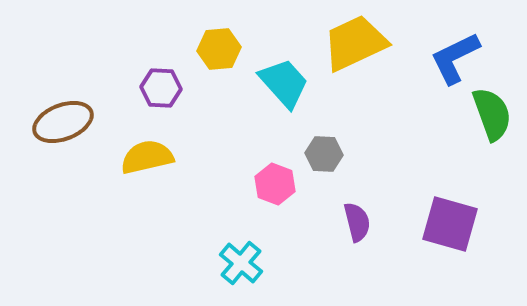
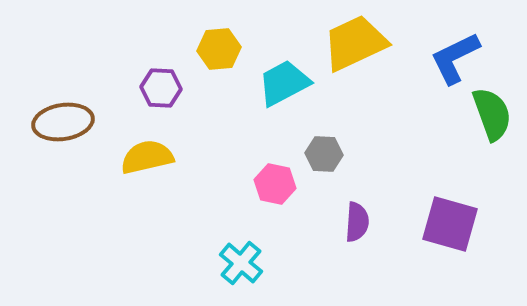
cyan trapezoid: rotated 76 degrees counterclockwise
brown ellipse: rotated 12 degrees clockwise
pink hexagon: rotated 9 degrees counterclockwise
purple semicircle: rotated 18 degrees clockwise
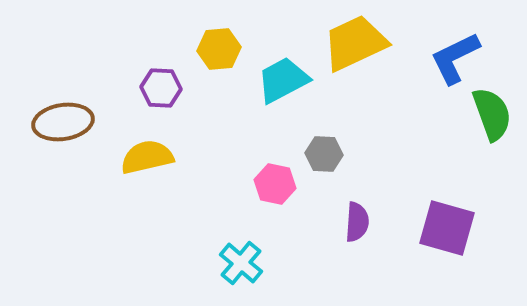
cyan trapezoid: moved 1 px left, 3 px up
purple square: moved 3 px left, 4 px down
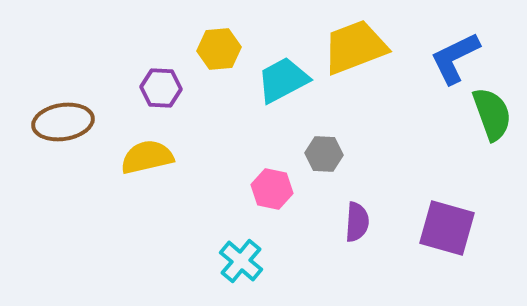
yellow trapezoid: moved 4 px down; rotated 4 degrees clockwise
pink hexagon: moved 3 px left, 5 px down
cyan cross: moved 2 px up
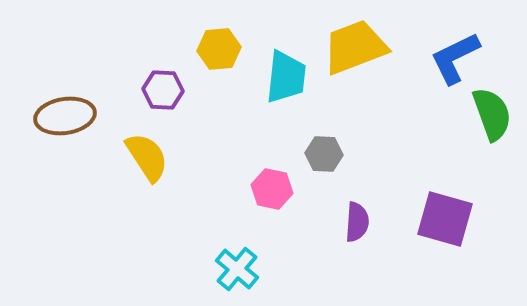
cyan trapezoid: moved 3 px right, 3 px up; rotated 124 degrees clockwise
purple hexagon: moved 2 px right, 2 px down
brown ellipse: moved 2 px right, 6 px up
yellow semicircle: rotated 70 degrees clockwise
purple square: moved 2 px left, 9 px up
cyan cross: moved 4 px left, 8 px down
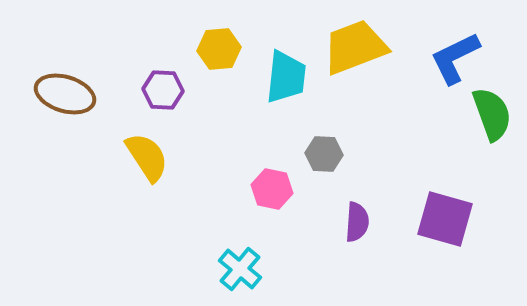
brown ellipse: moved 22 px up; rotated 26 degrees clockwise
cyan cross: moved 3 px right
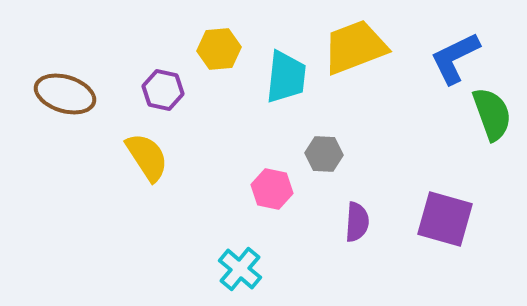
purple hexagon: rotated 9 degrees clockwise
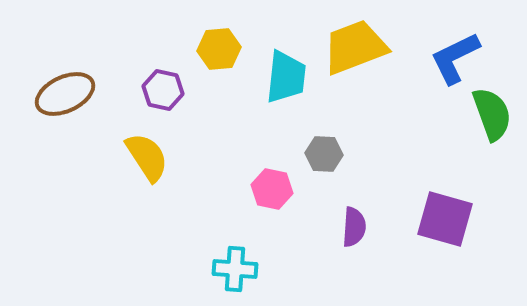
brown ellipse: rotated 42 degrees counterclockwise
purple semicircle: moved 3 px left, 5 px down
cyan cross: moved 5 px left; rotated 36 degrees counterclockwise
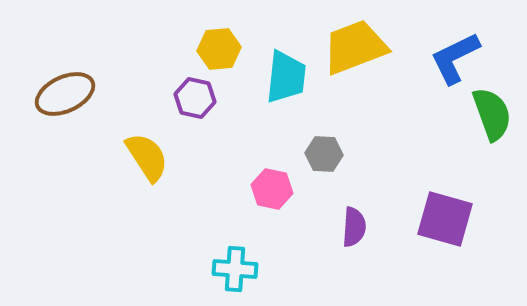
purple hexagon: moved 32 px right, 8 px down
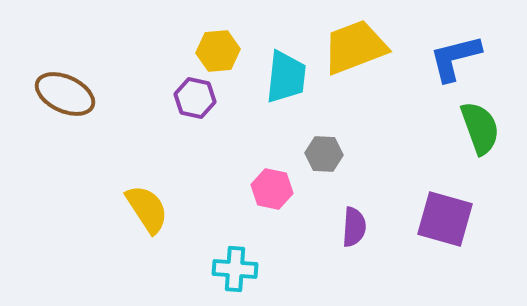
yellow hexagon: moved 1 px left, 2 px down
blue L-shape: rotated 12 degrees clockwise
brown ellipse: rotated 50 degrees clockwise
green semicircle: moved 12 px left, 14 px down
yellow semicircle: moved 52 px down
